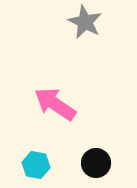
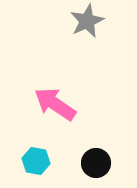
gray star: moved 2 px right, 1 px up; rotated 20 degrees clockwise
cyan hexagon: moved 4 px up
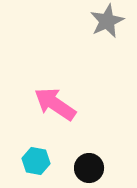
gray star: moved 20 px right
black circle: moved 7 px left, 5 px down
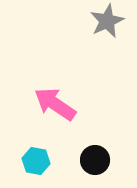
black circle: moved 6 px right, 8 px up
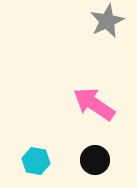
pink arrow: moved 39 px right
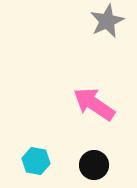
black circle: moved 1 px left, 5 px down
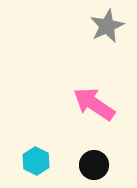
gray star: moved 5 px down
cyan hexagon: rotated 16 degrees clockwise
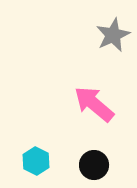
gray star: moved 6 px right, 9 px down
pink arrow: rotated 6 degrees clockwise
